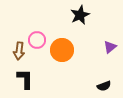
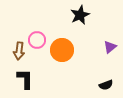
black semicircle: moved 2 px right, 1 px up
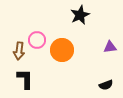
purple triangle: rotated 32 degrees clockwise
